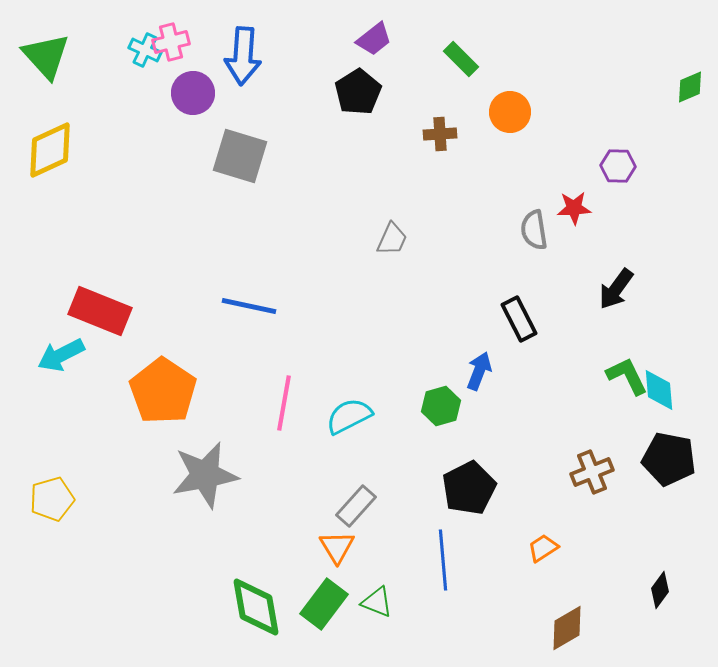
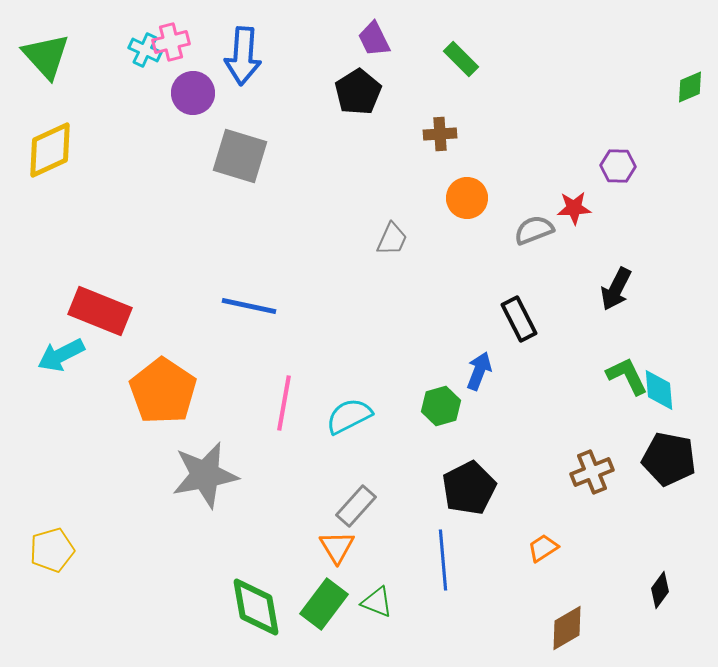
purple trapezoid at (374, 39): rotated 102 degrees clockwise
orange circle at (510, 112): moved 43 px left, 86 px down
gray semicircle at (534, 230): rotated 78 degrees clockwise
black arrow at (616, 289): rotated 9 degrees counterclockwise
yellow pentagon at (52, 499): moved 51 px down
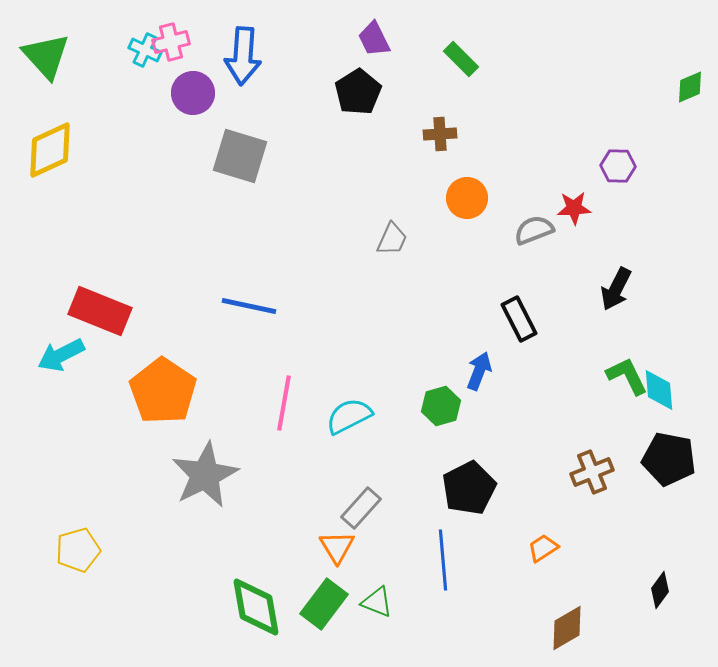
gray star at (205, 475): rotated 16 degrees counterclockwise
gray rectangle at (356, 506): moved 5 px right, 2 px down
yellow pentagon at (52, 550): moved 26 px right
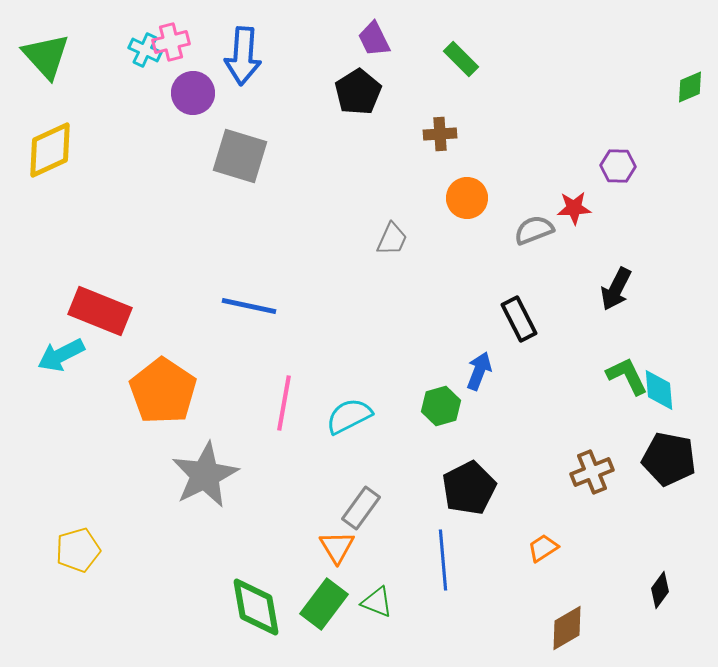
gray rectangle at (361, 508): rotated 6 degrees counterclockwise
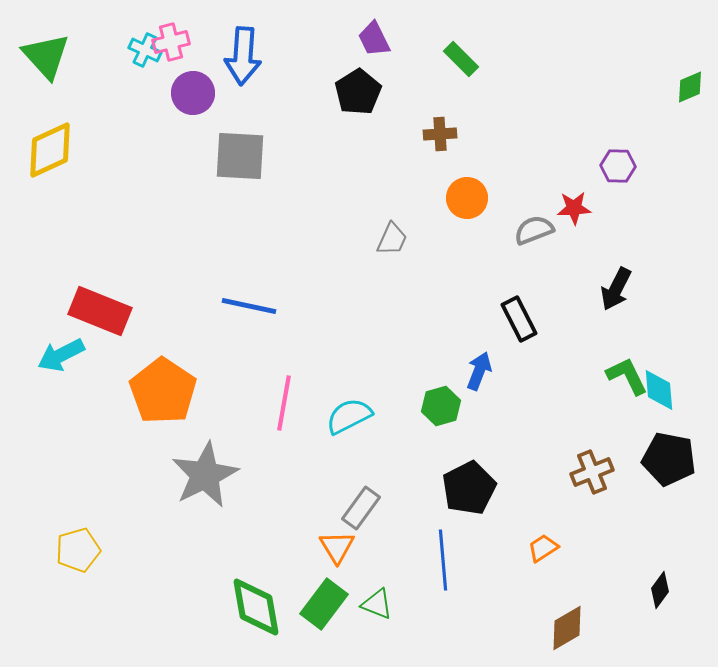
gray square at (240, 156): rotated 14 degrees counterclockwise
green triangle at (377, 602): moved 2 px down
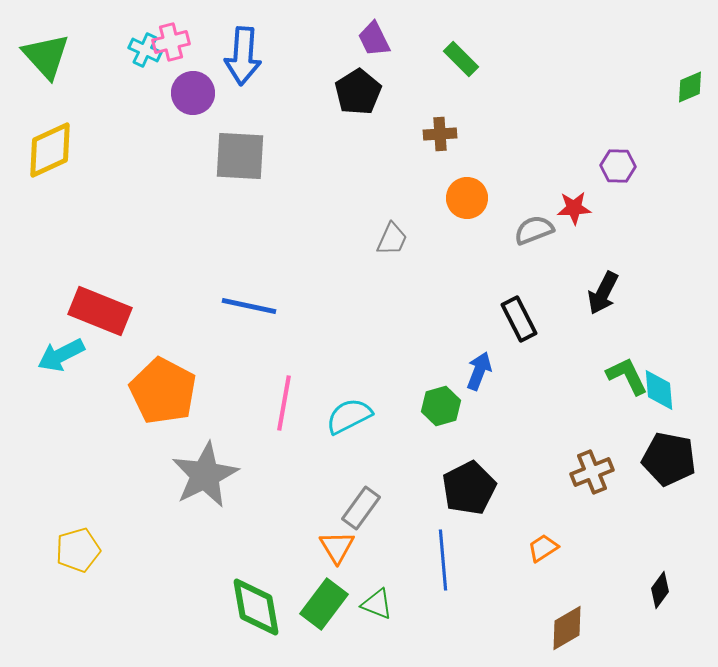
black arrow at (616, 289): moved 13 px left, 4 px down
orange pentagon at (163, 391): rotated 6 degrees counterclockwise
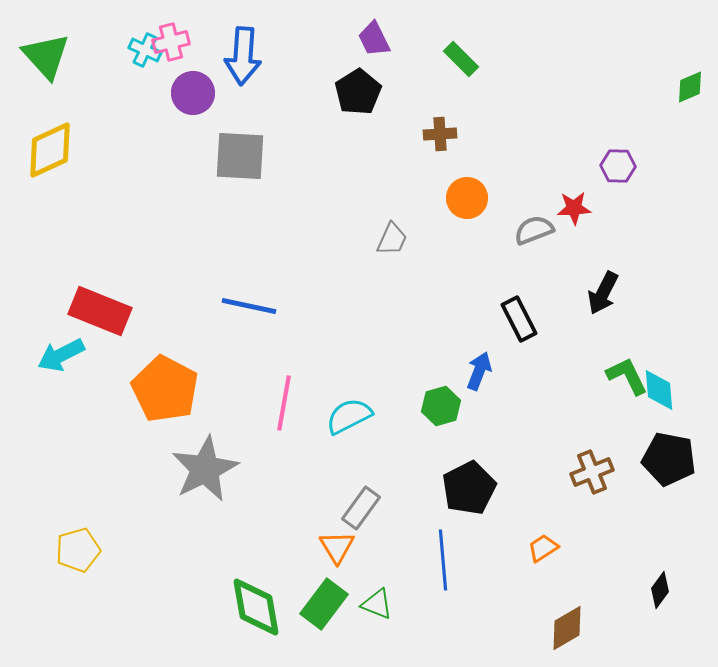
orange pentagon at (163, 391): moved 2 px right, 2 px up
gray star at (205, 475): moved 6 px up
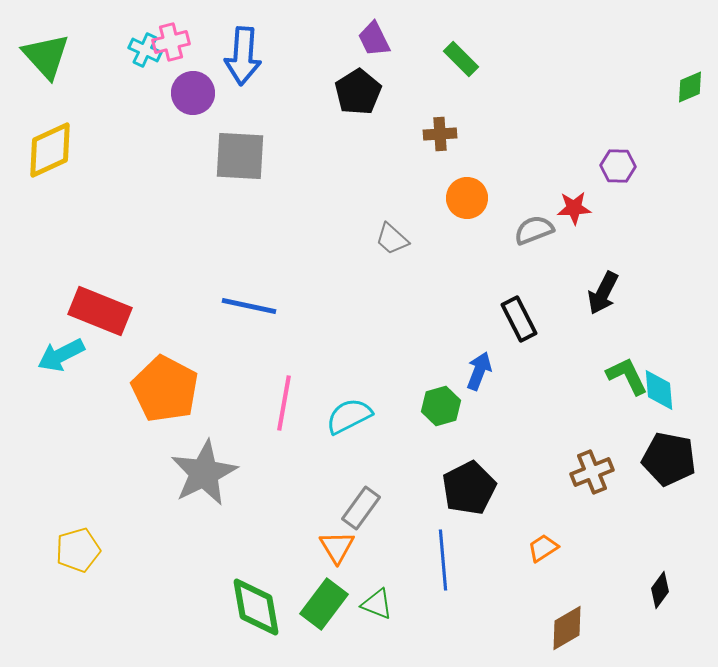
gray trapezoid at (392, 239): rotated 108 degrees clockwise
gray star at (205, 469): moved 1 px left, 4 px down
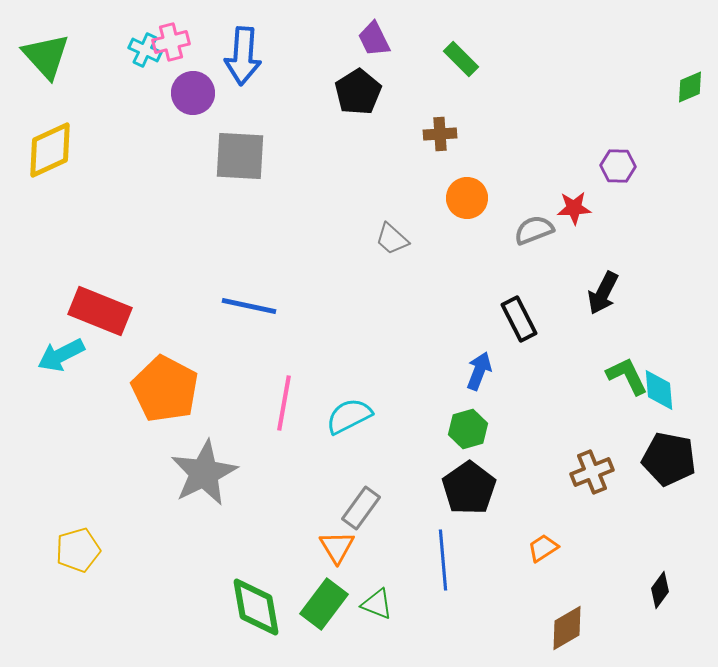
green hexagon at (441, 406): moved 27 px right, 23 px down
black pentagon at (469, 488): rotated 8 degrees counterclockwise
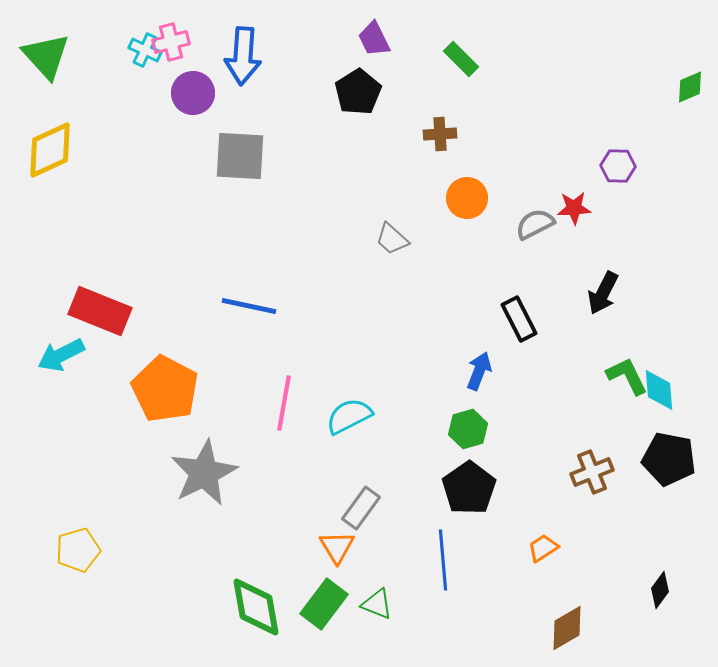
gray semicircle at (534, 230): moved 1 px right, 6 px up; rotated 6 degrees counterclockwise
